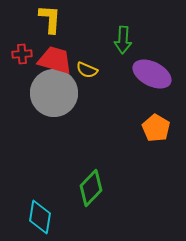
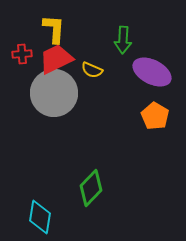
yellow L-shape: moved 4 px right, 10 px down
red trapezoid: moved 1 px right, 1 px up; rotated 42 degrees counterclockwise
yellow semicircle: moved 5 px right
purple ellipse: moved 2 px up
orange pentagon: moved 1 px left, 12 px up
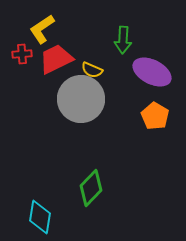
yellow L-shape: moved 12 px left; rotated 128 degrees counterclockwise
gray circle: moved 27 px right, 6 px down
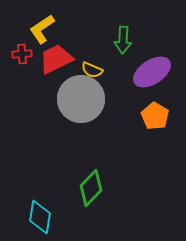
purple ellipse: rotated 60 degrees counterclockwise
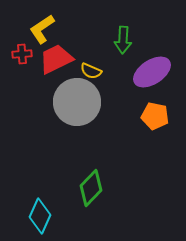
yellow semicircle: moved 1 px left, 1 px down
gray circle: moved 4 px left, 3 px down
orange pentagon: rotated 20 degrees counterclockwise
cyan diamond: moved 1 px up; rotated 16 degrees clockwise
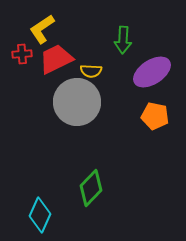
yellow semicircle: rotated 20 degrees counterclockwise
cyan diamond: moved 1 px up
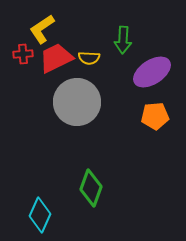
red cross: moved 1 px right
red trapezoid: moved 1 px up
yellow semicircle: moved 2 px left, 13 px up
orange pentagon: rotated 16 degrees counterclockwise
green diamond: rotated 24 degrees counterclockwise
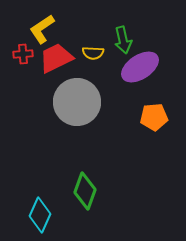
green arrow: rotated 16 degrees counterclockwise
yellow semicircle: moved 4 px right, 5 px up
purple ellipse: moved 12 px left, 5 px up
orange pentagon: moved 1 px left, 1 px down
green diamond: moved 6 px left, 3 px down
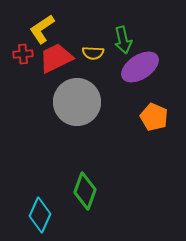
orange pentagon: rotated 28 degrees clockwise
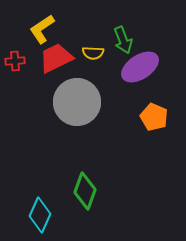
green arrow: rotated 8 degrees counterclockwise
red cross: moved 8 px left, 7 px down
